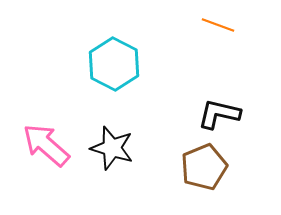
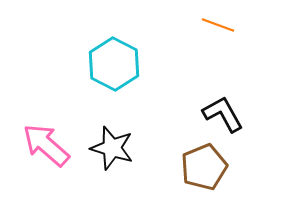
black L-shape: moved 4 px right; rotated 48 degrees clockwise
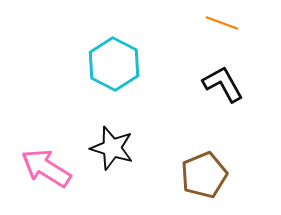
orange line: moved 4 px right, 2 px up
black L-shape: moved 30 px up
pink arrow: moved 23 px down; rotated 9 degrees counterclockwise
brown pentagon: moved 8 px down
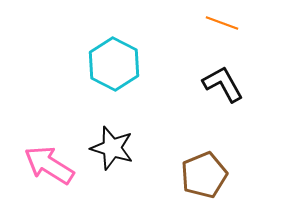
pink arrow: moved 3 px right, 3 px up
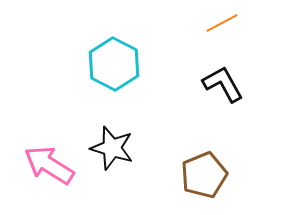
orange line: rotated 48 degrees counterclockwise
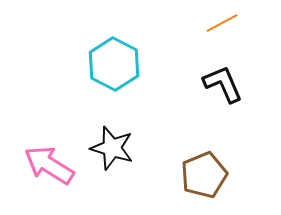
black L-shape: rotated 6 degrees clockwise
